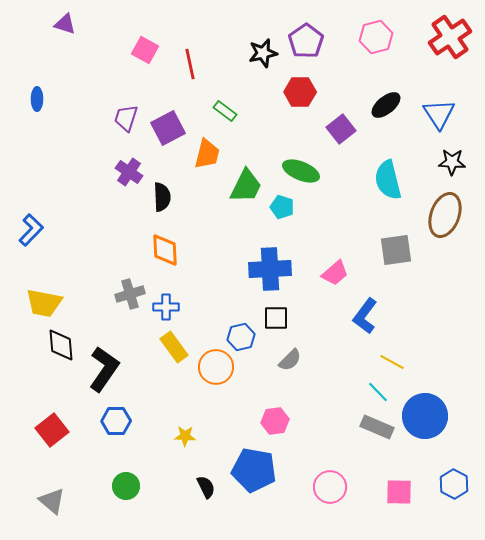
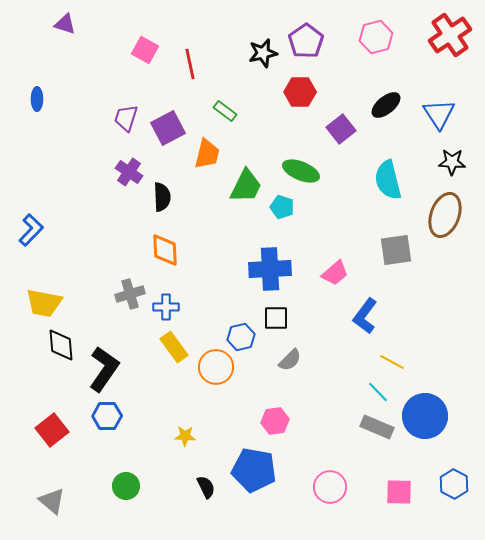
red cross at (450, 37): moved 2 px up
blue hexagon at (116, 421): moved 9 px left, 5 px up
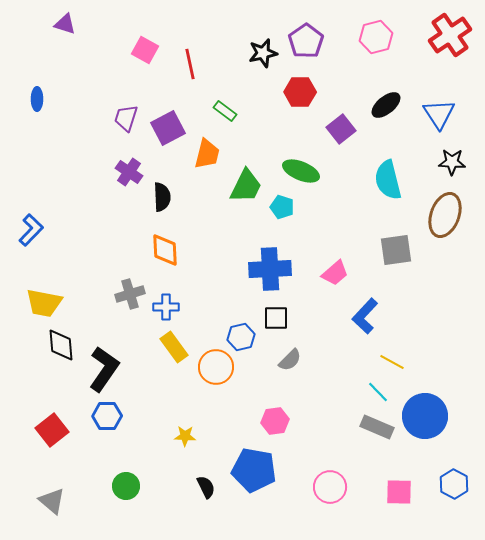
blue L-shape at (365, 316): rotated 6 degrees clockwise
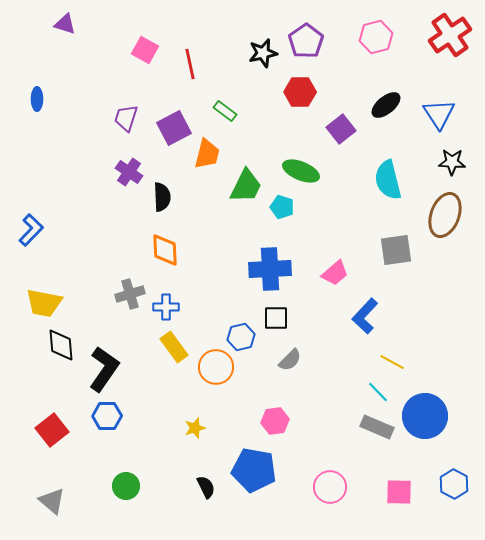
purple square at (168, 128): moved 6 px right
yellow star at (185, 436): moved 10 px right, 8 px up; rotated 20 degrees counterclockwise
